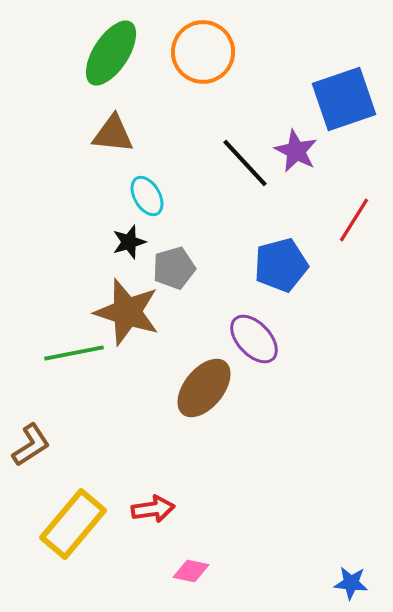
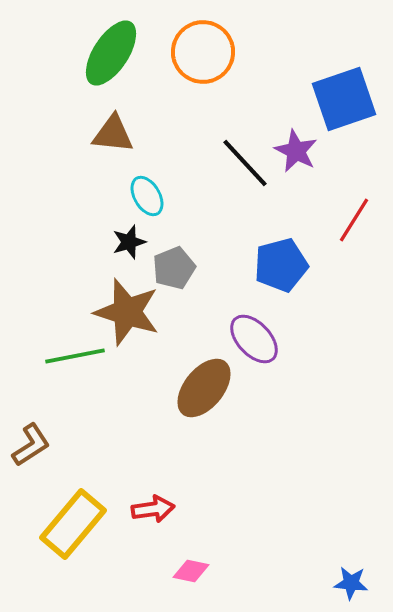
gray pentagon: rotated 6 degrees counterclockwise
green line: moved 1 px right, 3 px down
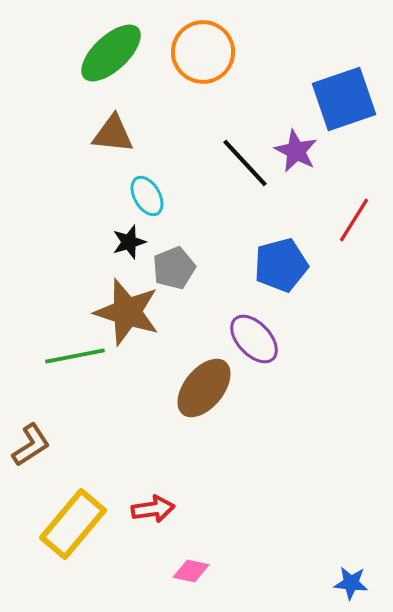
green ellipse: rotated 14 degrees clockwise
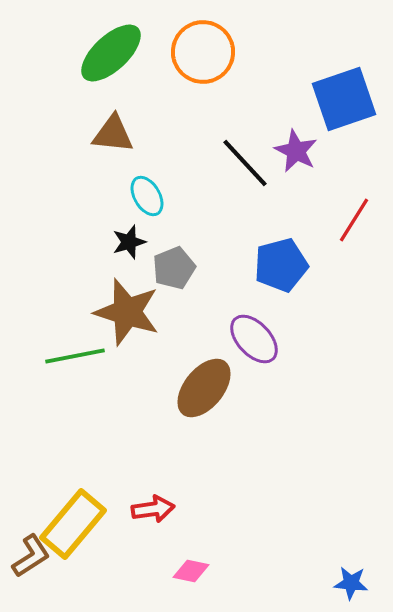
brown L-shape: moved 111 px down
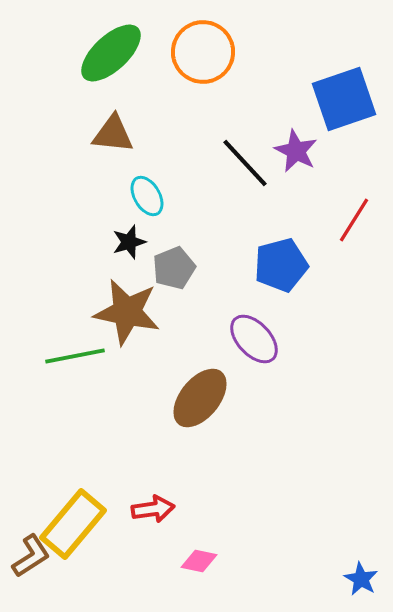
brown star: rotated 6 degrees counterclockwise
brown ellipse: moved 4 px left, 10 px down
pink diamond: moved 8 px right, 10 px up
blue star: moved 10 px right, 4 px up; rotated 24 degrees clockwise
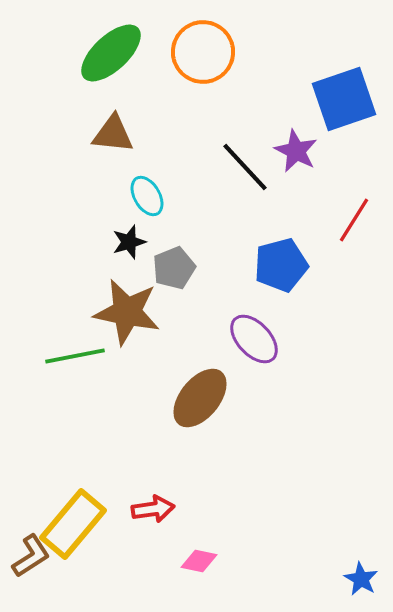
black line: moved 4 px down
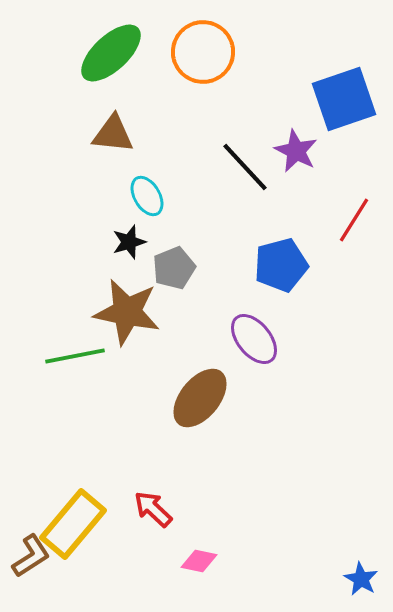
purple ellipse: rotated 4 degrees clockwise
red arrow: rotated 129 degrees counterclockwise
